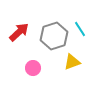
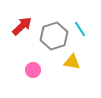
red arrow: moved 3 px right, 6 px up
yellow triangle: rotated 30 degrees clockwise
pink circle: moved 2 px down
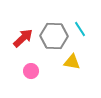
red arrow: moved 1 px right, 12 px down
gray hexagon: rotated 20 degrees clockwise
pink circle: moved 2 px left, 1 px down
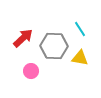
gray hexagon: moved 10 px down
yellow triangle: moved 8 px right, 4 px up
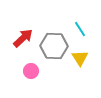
yellow triangle: rotated 48 degrees clockwise
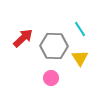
pink circle: moved 20 px right, 7 px down
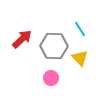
red arrow: moved 1 px left, 1 px down
yellow triangle: rotated 12 degrees counterclockwise
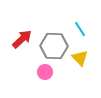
pink circle: moved 6 px left, 6 px up
